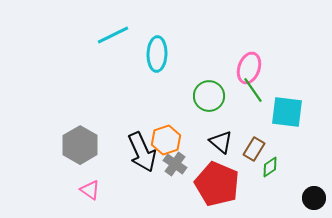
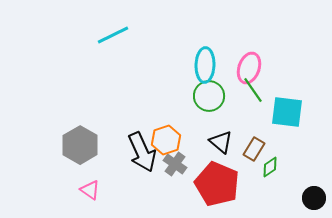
cyan ellipse: moved 48 px right, 11 px down
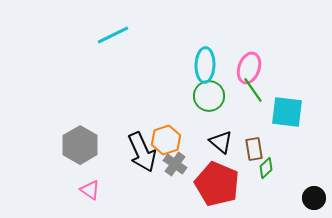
brown rectangle: rotated 40 degrees counterclockwise
green diamond: moved 4 px left, 1 px down; rotated 10 degrees counterclockwise
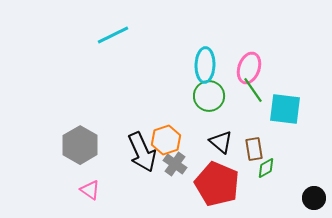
cyan square: moved 2 px left, 3 px up
green diamond: rotated 15 degrees clockwise
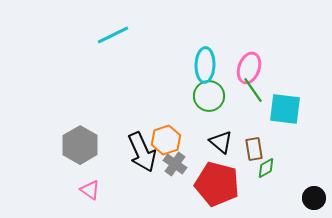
red pentagon: rotated 9 degrees counterclockwise
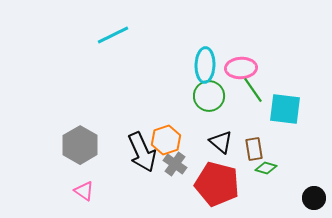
pink ellipse: moved 8 px left; rotated 68 degrees clockwise
green diamond: rotated 45 degrees clockwise
pink triangle: moved 6 px left, 1 px down
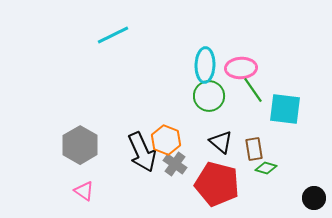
orange hexagon: rotated 20 degrees counterclockwise
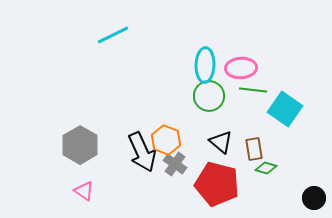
green line: rotated 48 degrees counterclockwise
cyan square: rotated 28 degrees clockwise
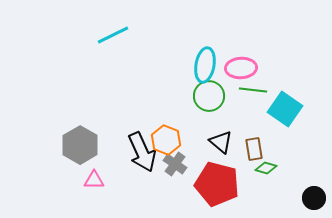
cyan ellipse: rotated 8 degrees clockwise
pink triangle: moved 10 px right, 11 px up; rotated 35 degrees counterclockwise
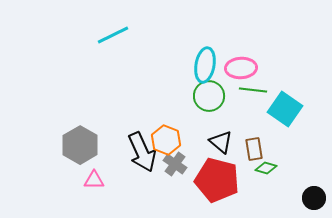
red pentagon: moved 4 px up
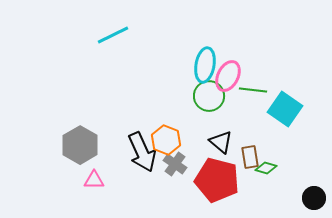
pink ellipse: moved 13 px left, 8 px down; rotated 60 degrees counterclockwise
brown rectangle: moved 4 px left, 8 px down
